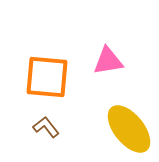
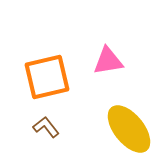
orange square: rotated 18 degrees counterclockwise
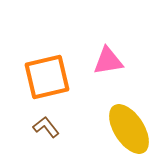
yellow ellipse: rotated 6 degrees clockwise
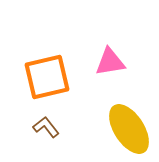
pink triangle: moved 2 px right, 1 px down
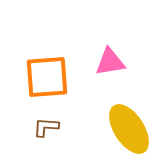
orange square: rotated 9 degrees clockwise
brown L-shape: rotated 48 degrees counterclockwise
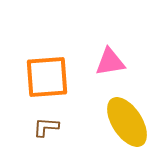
yellow ellipse: moved 2 px left, 7 px up
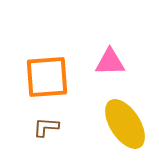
pink triangle: rotated 8 degrees clockwise
yellow ellipse: moved 2 px left, 2 px down
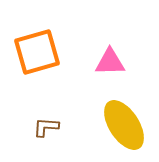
orange square: moved 10 px left, 25 px up; rotated 12 degrees counterclockwise
yellow ellipse: moved 1 px left, 1 px down
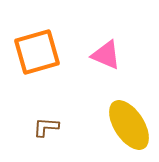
pink triangle: moved 4 px left, 7 px up; rotated 24 degrees clockwise
yellow ellipse: moved 5 px right
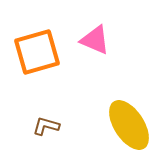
pink triangle: moved 11 px left, 15 px up
brown L-shape: moved 1 px up; rotated 12 degrees clockwise
